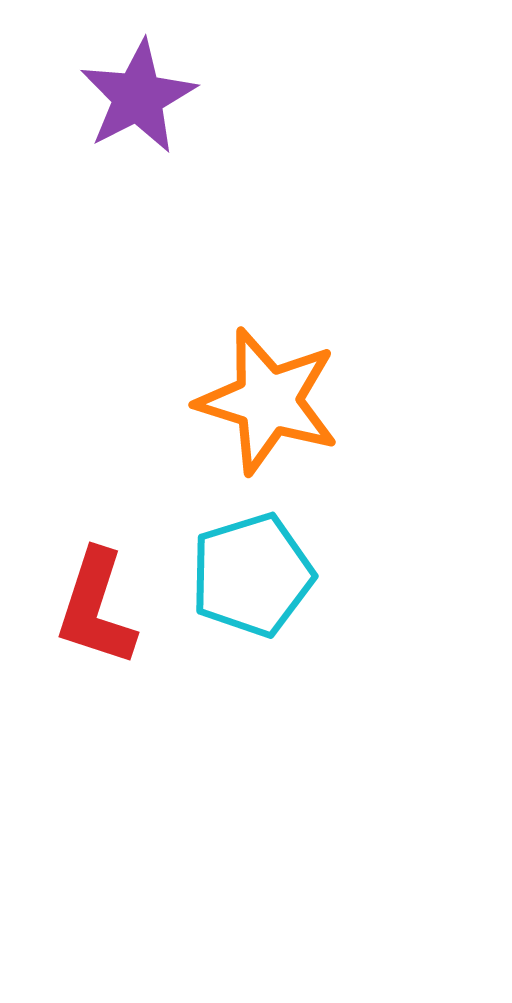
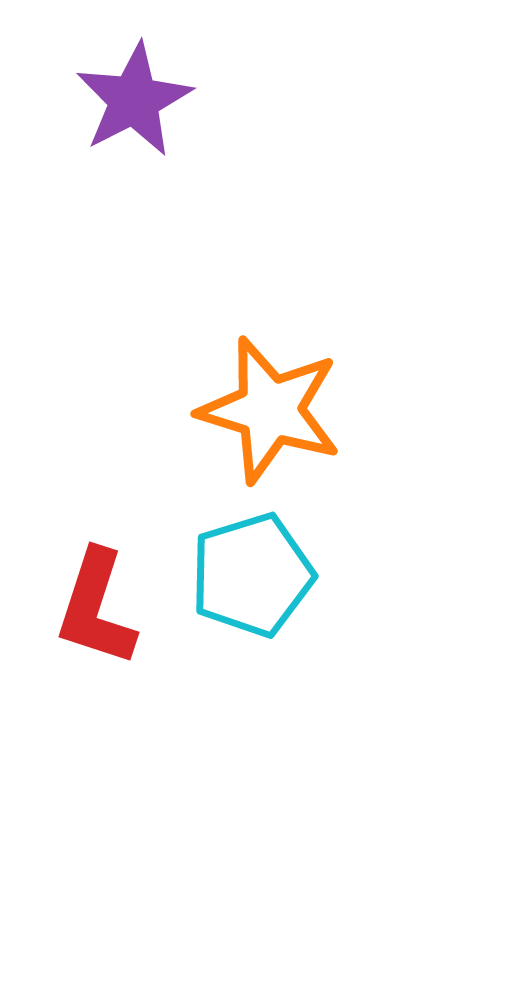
purple star: moved 4 px left, 3 px down
orange star: moved 2 px right, 9 px down
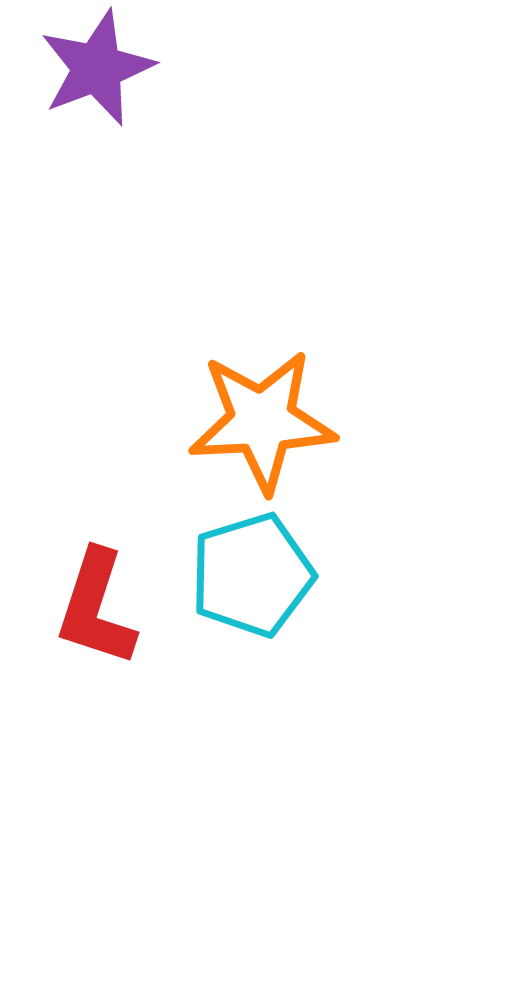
purple star: moved 37 px left, 32 px up; rotated 6 degrees clockwise
orange star: moved 8 px left, 11 px down; rotated 20 degrees counterclockwise
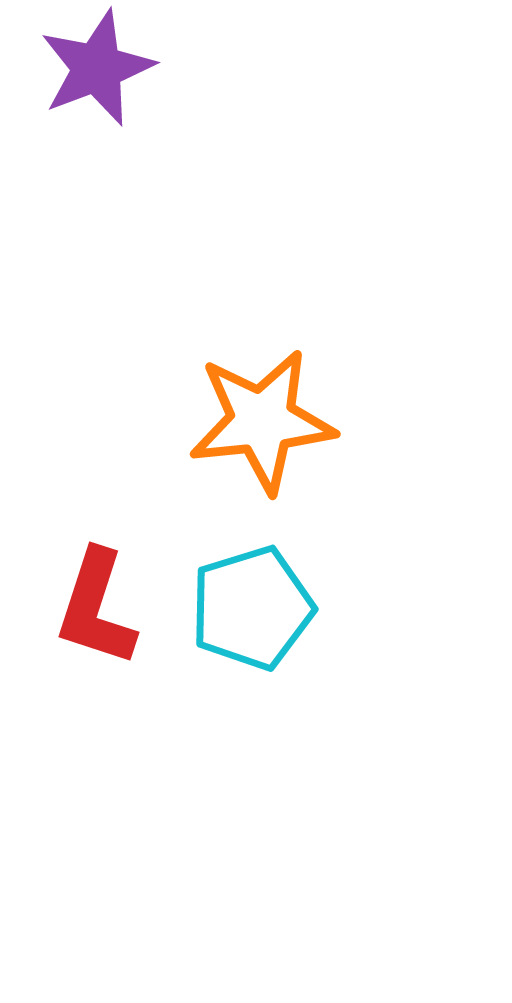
orange star: rotated 3 degrees counterclockwise
cyan pentagon: moved 33 px down
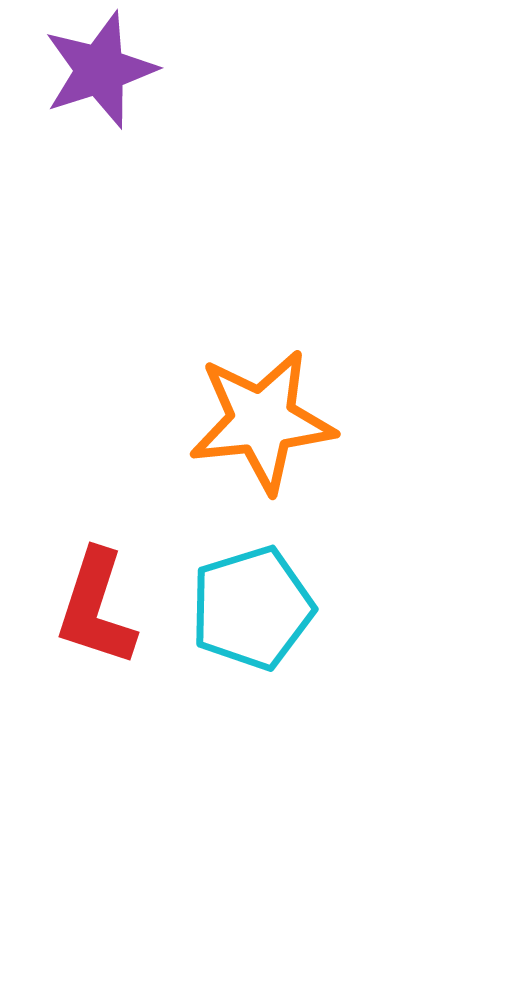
purple star: moved 3 px right, 2 px down; rotated 3 degrees clockwise
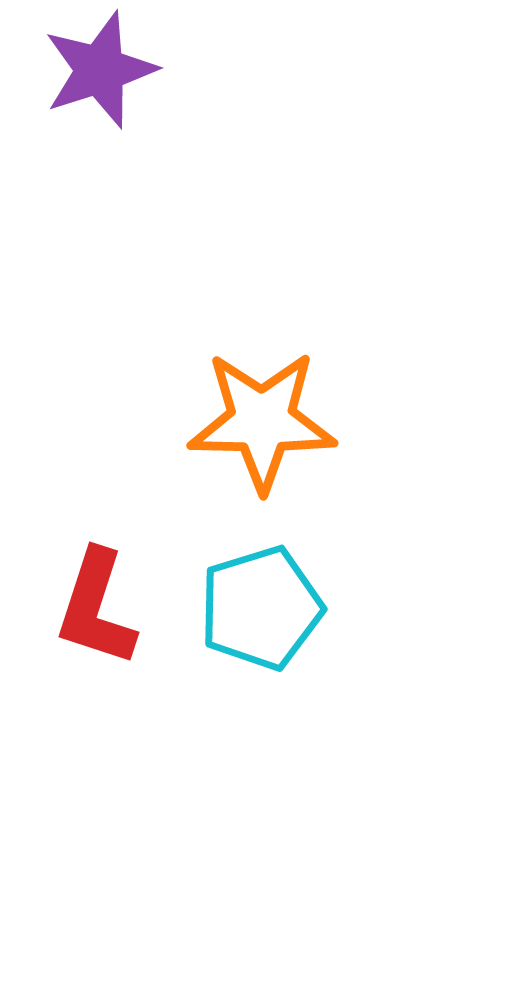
orange star: rotated 7 degrees clockwise
cyan pentagon: moved 9 px right
